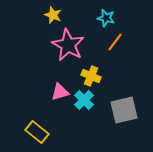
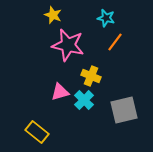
pink star: rotated 16 degrees counterclockwise
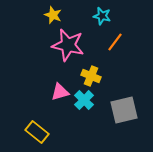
cyan star: moved 4 px left, 2 px up
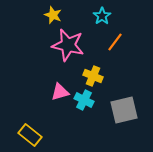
cyan star: rotated 24 degrees clockwise
yellow cross: moved 2 px right
cyan cross: rotated 18 degrees counterclockwise
yellow rectangle: moved 7 px left, 3 px down
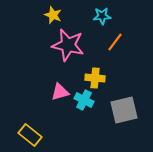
cyan star: rotated 30 degrees clockwise
yellow cross: moved 2 px right, 2 px down; rotated 18 degrees counterclockwise
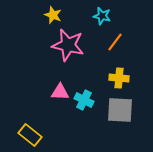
cyan star: rotated 18 degrees clockwise
yellow cross: moved 24 px right
pink triangle: rotated 18 degrees clockwise
gray square: moved 4 px left; rotated 16 degrees clockwise
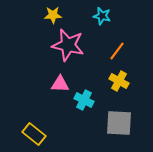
yellow star: rotated 24 degrees counterclockwise
orange line: moved 2 px right, 9 px down
yellow cross: moved 3 px down; rotated 24 degrees clockwise
pink triangle: moved 8 px up
gray square: moved 1 px left, 13 px down
yellow rectangle: moved 4 px right, 1 px up
